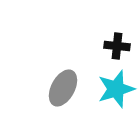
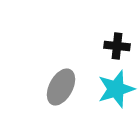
gray ellipse: moved 2 px left, 1 px up
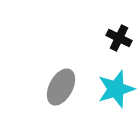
black cross: moved 2 px right, 8 px up; rotated 20 degrees clockwise
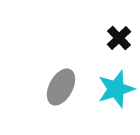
black cross: rotated 20 degrees clockwise
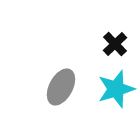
black cross: moved 4 px left, 6 px down
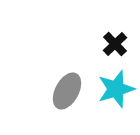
gray ellipse: moved 6 px right, 4 px down
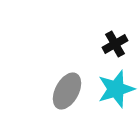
black cross: rotated 15 degrees clockwise
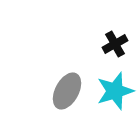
cyan star: moved 1 px left, 2 px down
